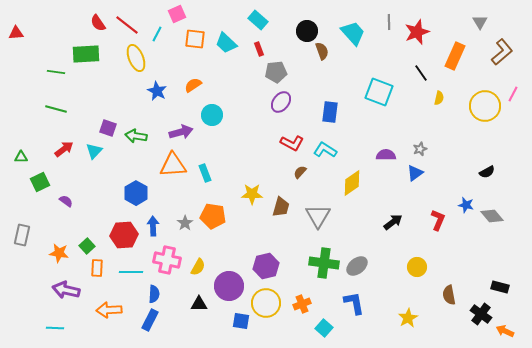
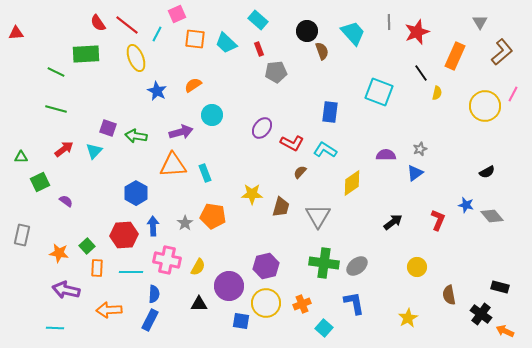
green line at (56, 72): rotated 18 degrees clockwise
yellow semicircle at (439, 98): moved 2 px left, 5 px up
purple ellipse at (281, 102): moved 19 px left, 26 px down
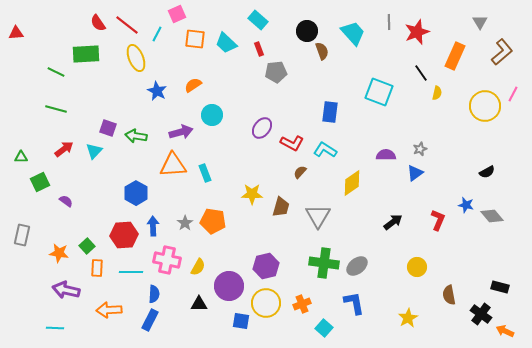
orange pentagon at (213, 216): moved 5 px down
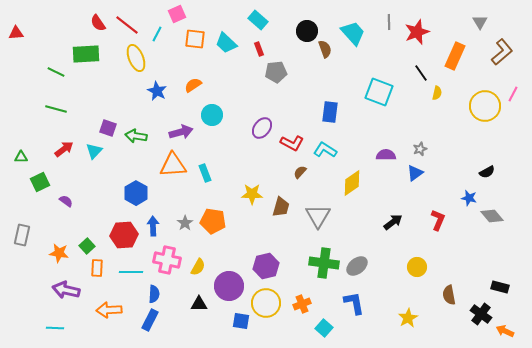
brown semicircle at (322, 51): moved 3 px right, 2 px up
blue star at (466, 205): moved 3 px right, 7 px up
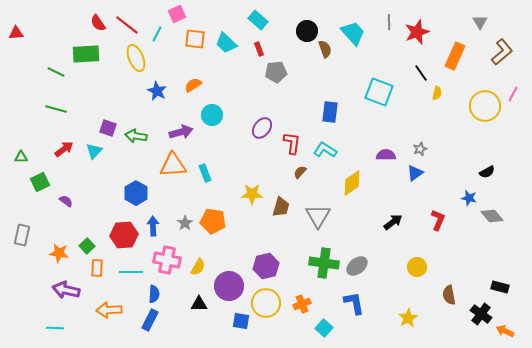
red L-shape at (292, 143): rotated 110 degrees counterclockwise
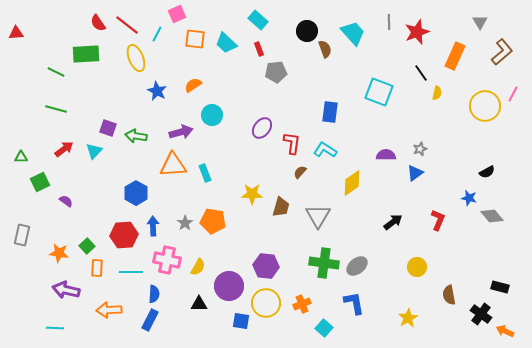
purple hexagon at (266, 266): rotated 20 degrees clockwise
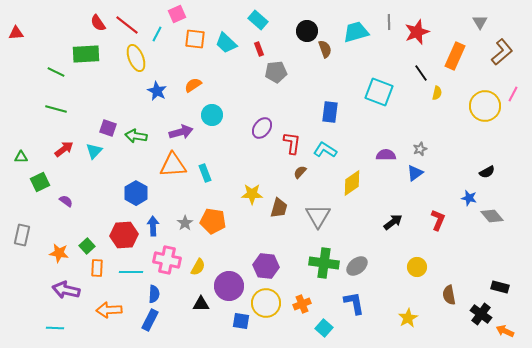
cyan trapezoid at (353, 33): moved 3 px right, 1 px up; rotated 64 degrees counterclockwise
brown trapezoid at (281, 207): moved 2 px left, 1 px down
black triangle at (199, 304): moved 2 px right
